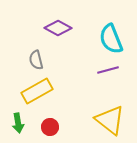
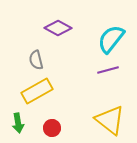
cyan semicircle: rotated 60 degrees clockwise
red circle: moved 2 px right, 1 px down
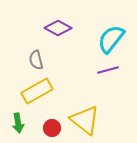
yellow triangle: moved 25 px left
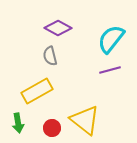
gray semicircle: moved 14 px right, 4 px up
purple line: moved 2 px right
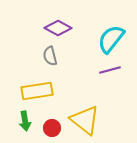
yellow rectangle: rotated 20 degrees clockwise
green arrow: moved 7 px right, 2 px up
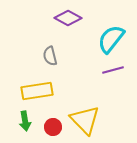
purple diamond: moved 10 px right, 10 px up
purple line: moved 3 px right
yellow triangle: rotated 8 degrees clockwise
red circle: moved 1 px right, 1 px up
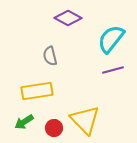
green arrow: moved 1 px left, 1 px down; rotated 66 degrees clockwise
red circle: moved 1 px right, 1 px down
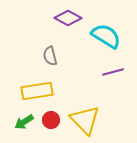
cyan semicircle: moved 5 px left, 3 px up; rotated 84 degrees clockwise
purple line: moved 2 px down
red circle: moved 3 px left, 8 px up
